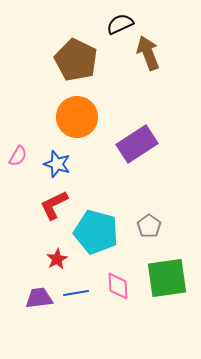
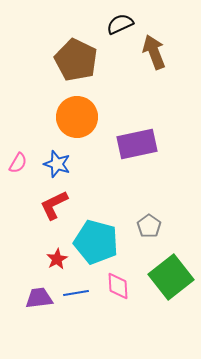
brown arrow: moved 6 px right, 1 px up
purple rectangle: rotated 21 degrees clockwise
pink semicircle: moved 7 px down
cyan pentagon: moved 10 px down
green square: moved 4 px right, 1 px up; rotated 30 degrees counterclockwise
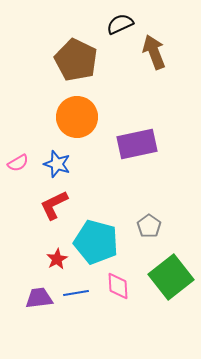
pink semicircle: rotated 30 degrees clockwise
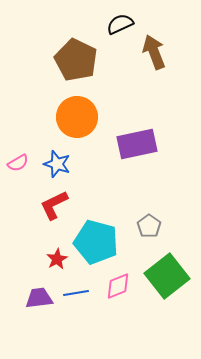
green square: moved 4 px left, 1 px up
pink diamond: rotated 72 degrees clockwise
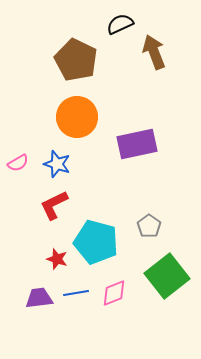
red star: rotated 25 degrees counterclockwise
pink diamond: moved 4 px left, 7 px down
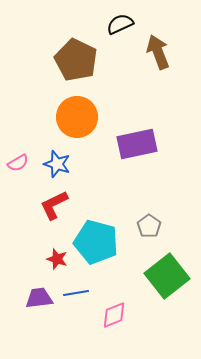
brown arrow: moved 4 px right
pink diamond: moved 22 px down
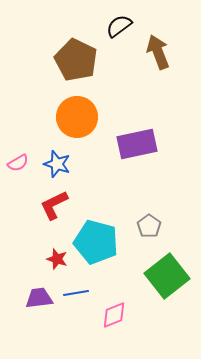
black semicircle: moved 1 px left, 2 px down; rotated 12 degrees counterclockwise
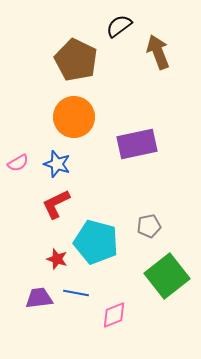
orange circle: moved 3 px left
red L-shape: moved 2 px right, 1 px up
gray pentagon: rotated 25 degrees clockwise
blue line: rotated 20 degrees clockwise
